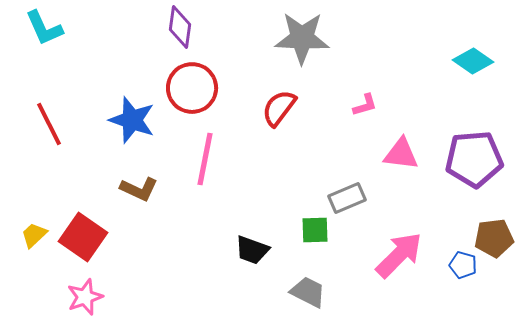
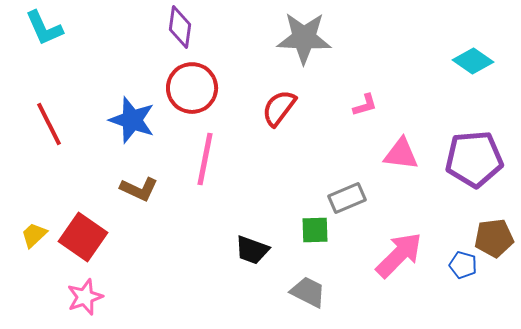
gray star: moved 2 px right
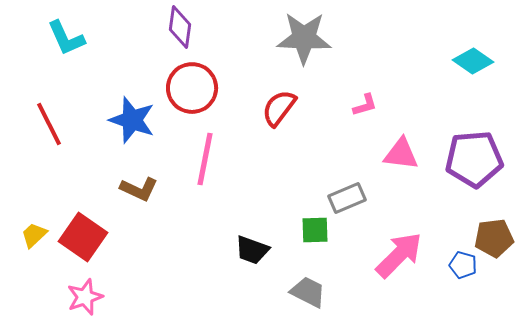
cyan L-shape: moved 22 px right, 10 px down
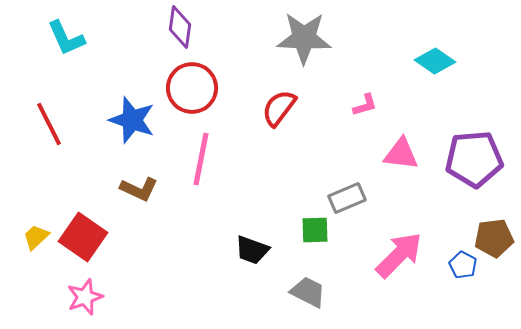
cyan diamond: moved 38 px left
pink line: moved 4 px left
yellow trapezoid: moved 2 px right, 2 px down
blue pentagon: rotated 12 degrees clockwise
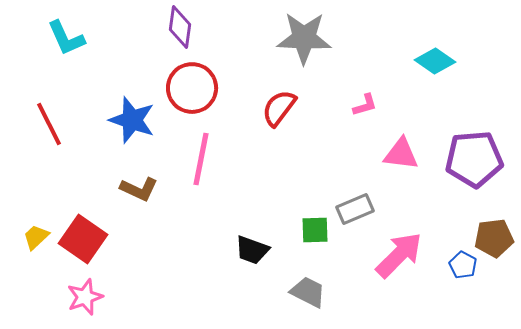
gray rectangle: moved 8 px right, 11 px down
red square: moved 2 px down
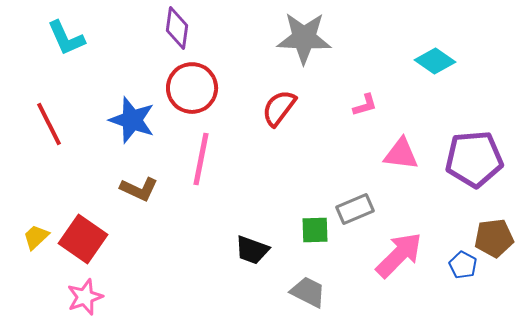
purple diamond: moved 3 px left, 1 px down
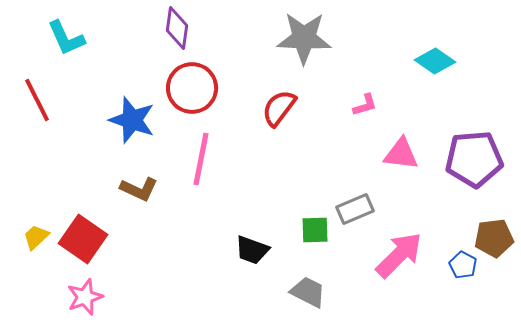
red line: moved 12 px left, 24 px up
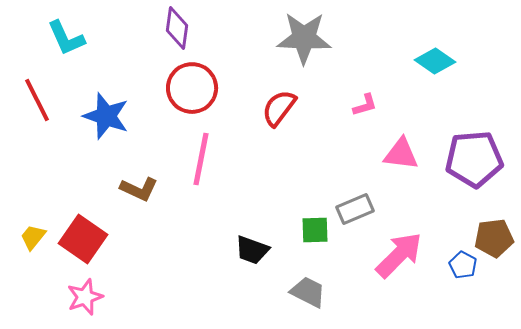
blue star: moved 26 px left, 4 px up
yellow trapezoid: moved 3 px left; rotated 8 degrees counterclockwise
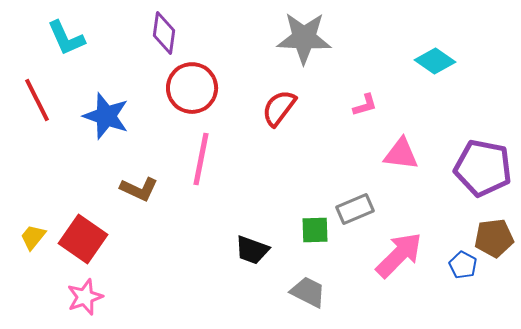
purple diamond: moved 13 px left, 5 px down
purple pentagon: moved 9 px right, 9 px down; rotated 16 degrees clockwise
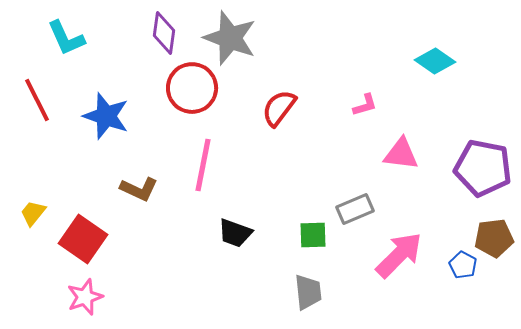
gray star: moved 74 px left; rotated 18 degrees clockwise
pink line: moved 2 px right, 6 px down
green square: moved 2 px left, 5 px down
yellow trapezoid: moved 24 px up
black trapezoid: moved 17 px left, 17 px up
gray trapezoid: rotated 57 degrees clockwise
